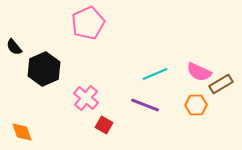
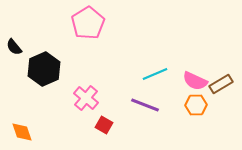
pink pentagon: rotated 8 degrees counterclockwise
pink semicircle: moved 4 px left, 9 px down
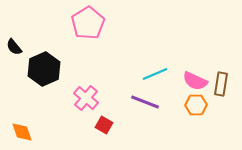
brown rectangle: rotated 50 degrees counterclockwise
purple line: moved 3 px up
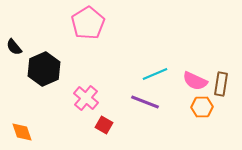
orange hexagon: moved 6 px right, 2 px down
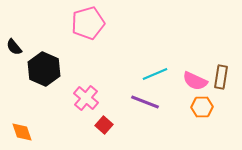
pink pentagon: rotated 16 degrees clockwise
black hexagon: rotated 12 degrees counterclockwise
brown rectangle: moved 7 px up
red square: rotated 12 degrees clockwise
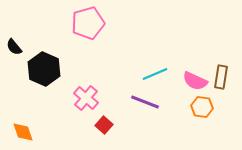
orange hexagon: rotated 10 degrees clockwise
orange diamond: moved 1 px right
